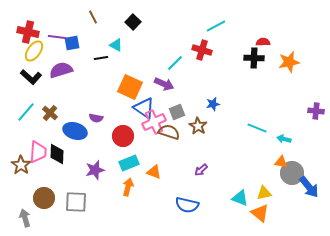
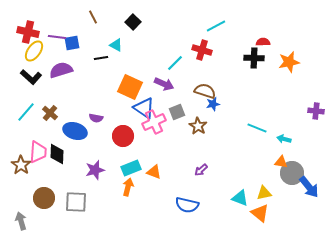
brown semicircle at (169, 132): moved 36 px right, 41 px up
cyan rectangle at (129, 163): moved 2 px right, 5 px down
gray arrow at (25, 218): moved 4 px left, 3 px down
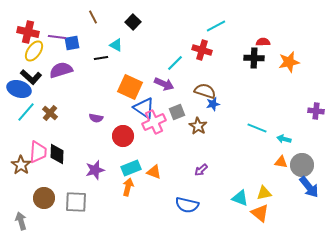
blue ellipse at (75, 131): moved 56 px left, 42 px up
gray circle at (292, 173): moved 10 px right, 8 px up
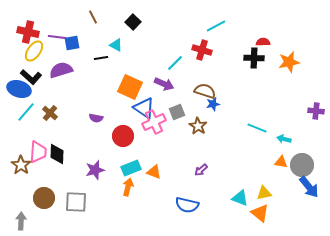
gray arrow at (21, 221): rotated 18 degrees clockwise
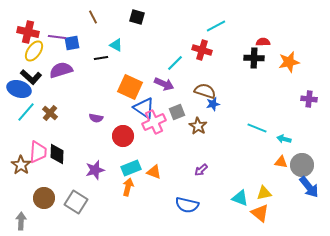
black square at (133, 22): moved 4 px right, 5 px up; rotated 28 degrees counterclockwise
purple cross at (316, 111): moved 7 px left, 12 px up
gray square at (76, 202): rotated 30 degrees clockwise
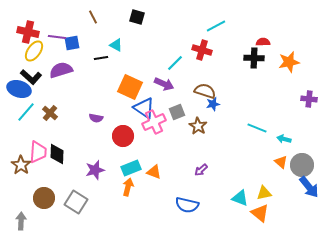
orange triangle at (281, 162): rotated 32 degrees clockwise
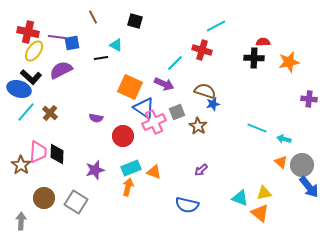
black square at (137, 17): moved 2 px left, 4 px down
purple semicircle at (61, 70): rotated 10 degrees counterclockwise
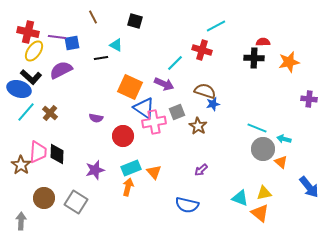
pink cross at (154, 122): rotated 15 degrees clockwise
gray circle at (302, 165): moved 39 px left, 16 px up
orange triangle at (154, 172): rotated 28 degrees clockwise
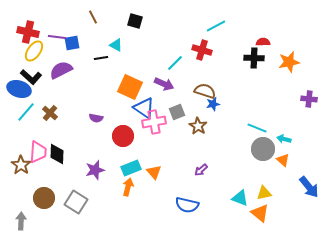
orange triangle at (281, 162): moved 2 px right, 2 px up
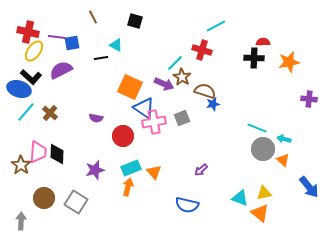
gray square at (177, 112): moved 5 px right, 6 px down
brown star at (198, 126): moved 16 px left, 49 px up
